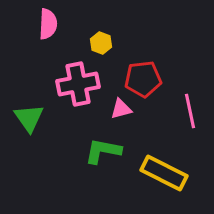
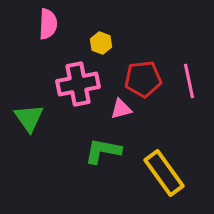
pink line: moved 1 px left, 30 px up
yellow rectangle: rotated 27 degrees clockwise
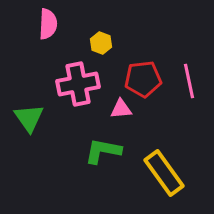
pink triangle: rotated 10 degrees clockwise
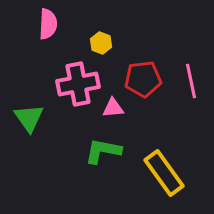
pink line: moved 2 px right
pink triangle: moved 8 px left, 1 px up
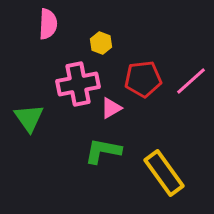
pink line: rotated 60 degrees clockwise
pink triangle: moved 2 px left; rotated 25 degrees counterclockwise
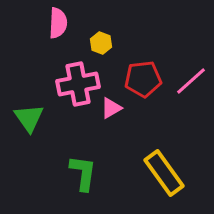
pink semicircle: moved 10 px right, 1 px up
green L-shape: moved 20 px left, 22 px down; rotated 87 degrees clockwise
